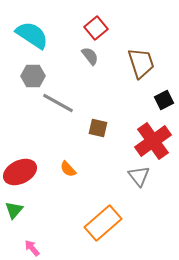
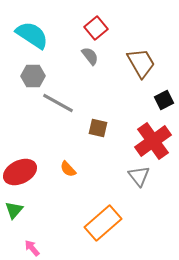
brown trapezoid: rotated 12 degrees counterclockwise
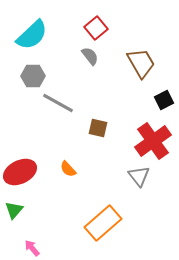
cyan semicircle: rotated 104 degrees clockwise
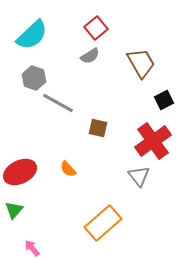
gray semicircle: rotated 96 degrees clockwise
gray hexagon: moved 1 px right, 2 px down; rotated 20 degrees clockwise
